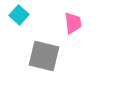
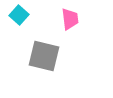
pink trapezoid: moved 3 px left, 4 px up
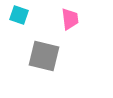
cyan square: rotated 24 degrees counterclockwise
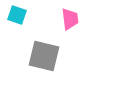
cyan square: moved 2 px left
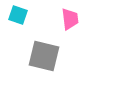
cyan square: moved 1 px right
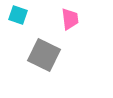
gray square: moved 1 px up; rotated 12 degrees clockwise
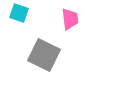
cyan square: moved 1 px right, 2 px up
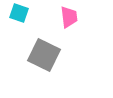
pink trapezoid: moved 1 px left, 2 px up
